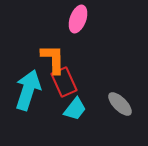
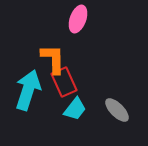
gray ellipse: moved 3 px left, 6 px down
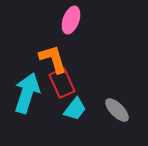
pink ellipse: moved 7 px left, 1 px down
orange L-shape: rotated 16 degrees counterclockwise
red rectangle: moved 2 px left, 1 px down
cyan arrow: moved 1 px left, 3 px down
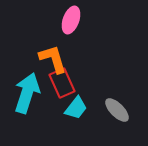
cyan trapezoid: moved 1 px right, 1 px up
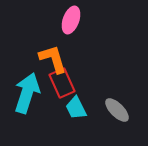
cyan trapezoid: rotated 115 degrees clockwise
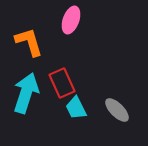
orange L-shape: moved 24 px left, 17 px up
cyan arrow: moved 1 px left
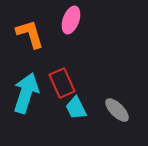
orange L-shape: moved 1 px right, 8 px up
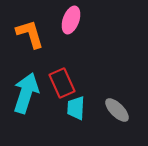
cyan trapezoid: rotated 30 degrees clockwise
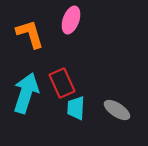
gray ellipse: rotated 12 degrees counterclockwise
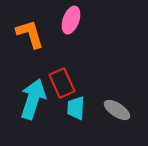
cyan arrow: moved 7 px right, 6 px down
